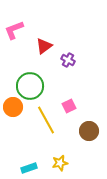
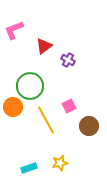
brown circle: moved 5 px up
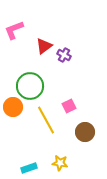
purple cross: moved 4 px left, 5 px up
brown circle: moved 4 px left, 6 px down
yellow star: rotated 21 degrees clockwise
